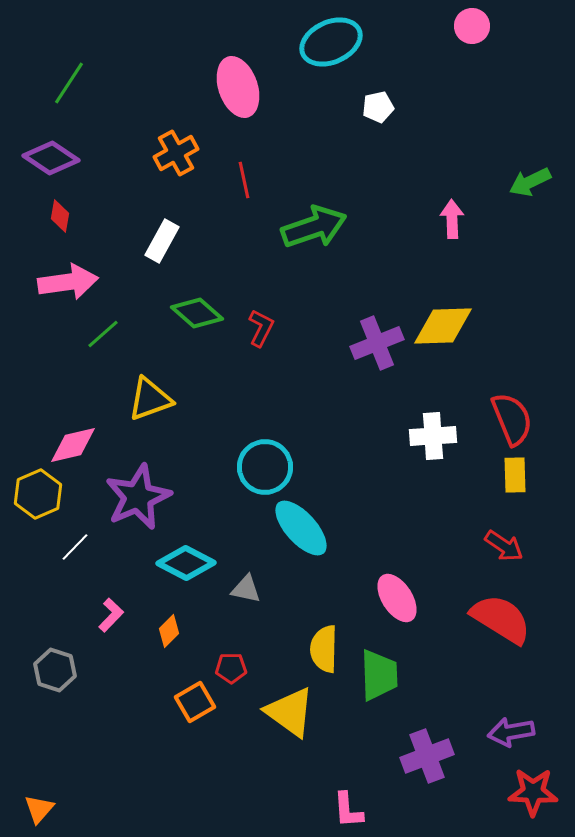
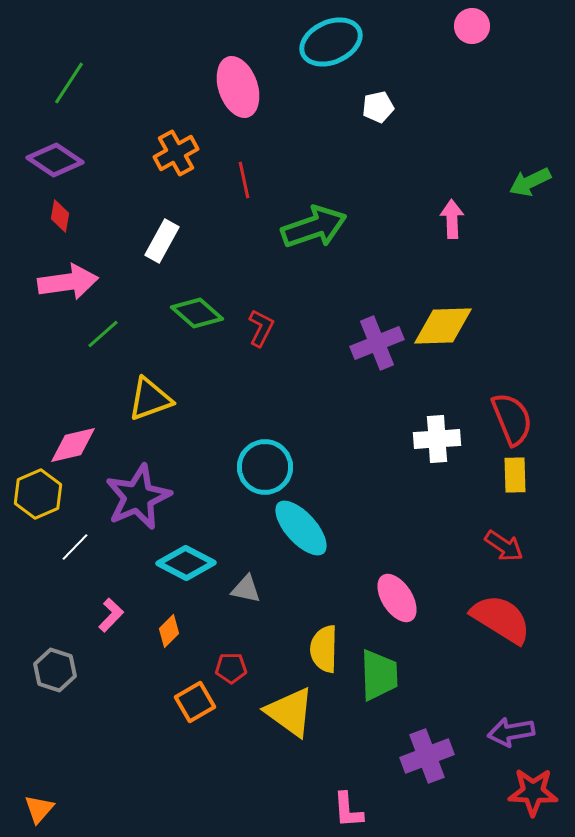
purple diamond at (51, 158): moved 4 px right, 2 px down
white cross at (433, 436): moved 4 px right, 3 px down
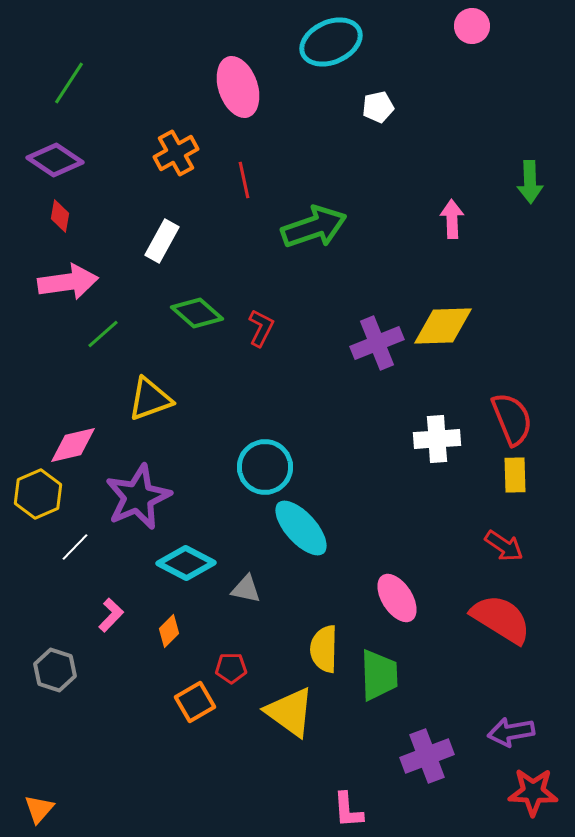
green arrow at (530, 182): rotated 66 degrees counterclockwise
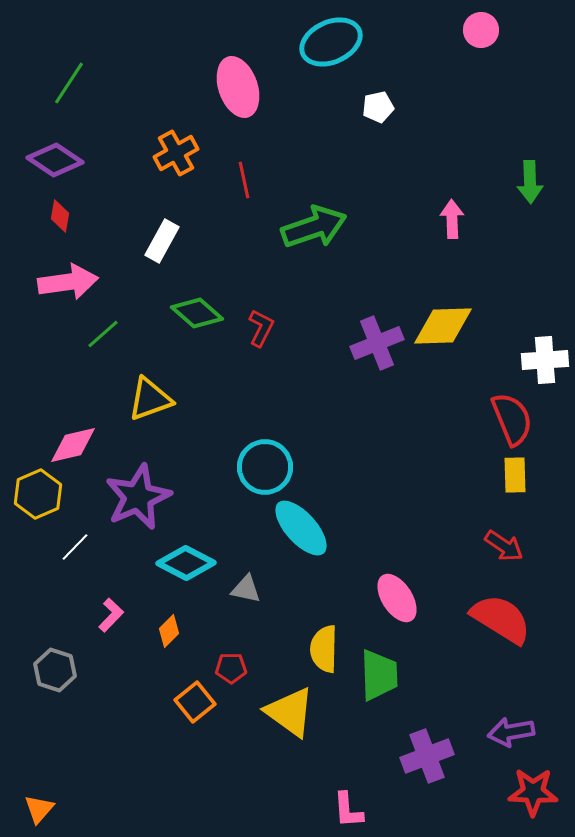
pink circle at (472, 26): moved 9 px right, 4 px down
white cross at (437, 439): moved 108 px right, 79 px up
orange square at (195, 702): rotated 9 degrees counterclockwise
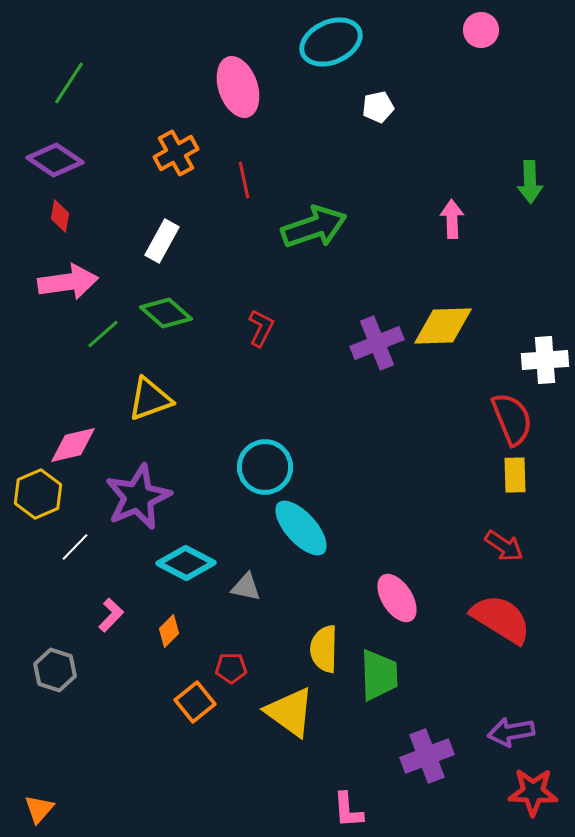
green diamond at (197, 313): moved 31 px left
gray triangle at (246, 589): moved 2 px up
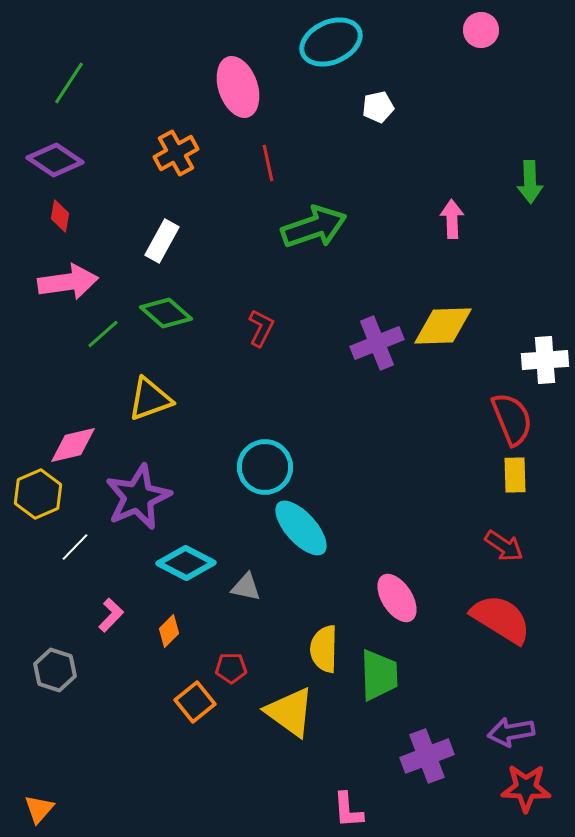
red line at (244, 180): moved 24 px right, 17 px up
red star at (533, 792): moved 7 px left, 4 px up
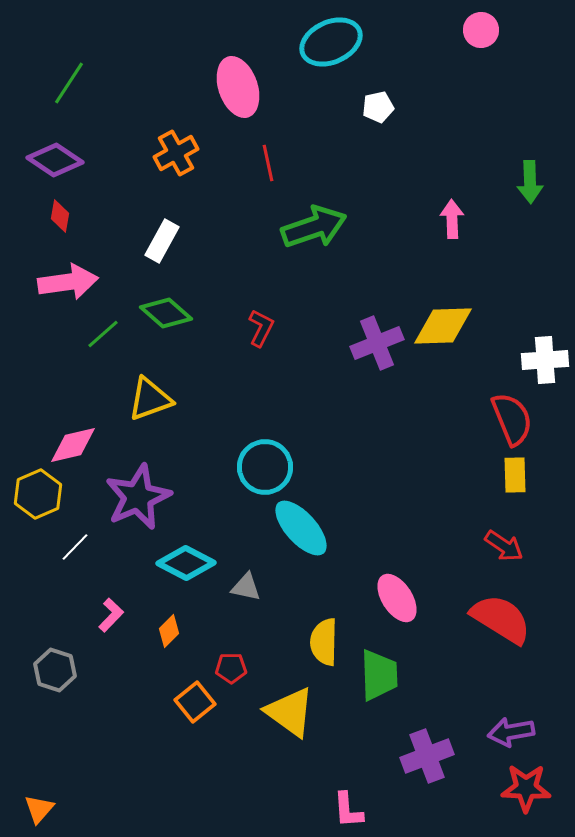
yellow semicircle at (324, 649): moved 7 px up
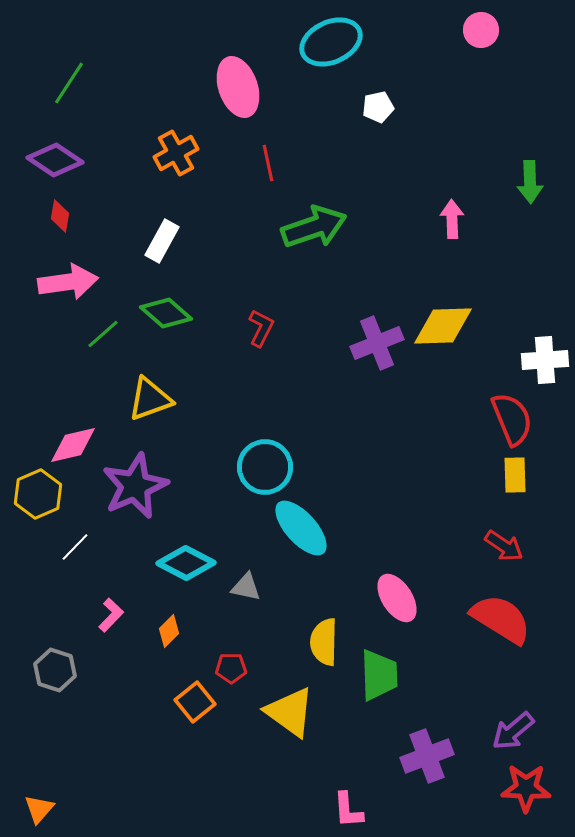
purple star at (138, 497): moved 3 px left, 11 px up
purple arrow at (511, 732): moved 2 px right, 1 px up; rotated 30 degrees counterclockwise
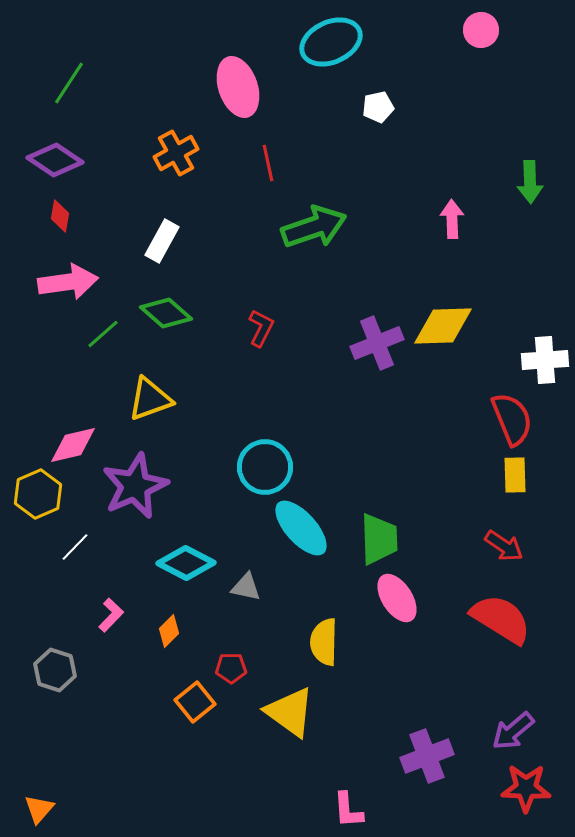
green trapezoid at (379, 675): moved 136 px up
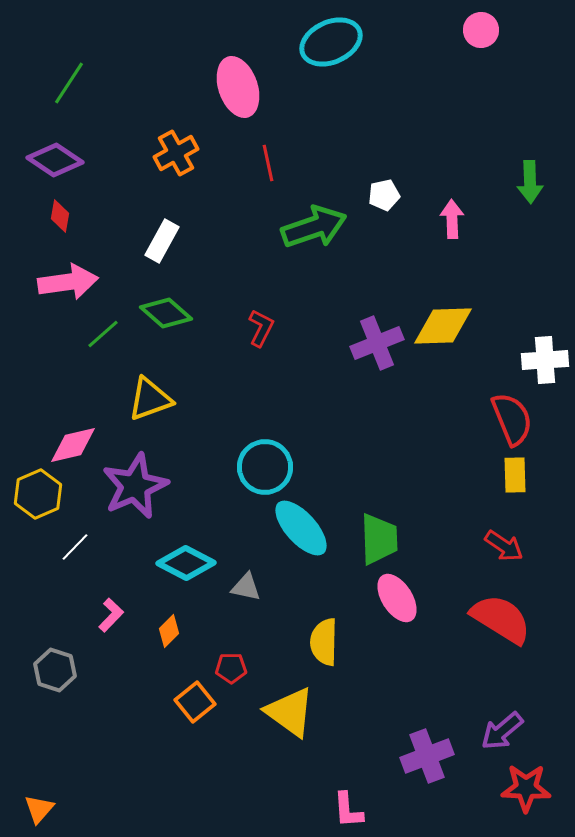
white pentagon at (378, 107): moved 6 px right, 88 px down
purple arrow at (513, 731): moved 11 px left
